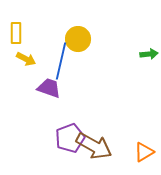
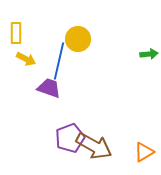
blue line: moved 2 px left
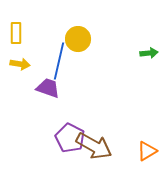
green arrow: moved 1 px up
yellow arrow: moved 6 px left, 5 px down; rotated 18 degrees counterclockwise
purple trapezoid: moved 1 px left
purple pentagon: rotated 24 degrees counterclockwise
orange triangle: moved 3 px right, 1 px up
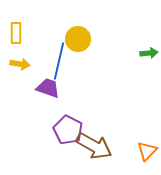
purple pentagon: moved 2 px left, 8 px up
orange triangle: rotated 15 degrees counterclockwise
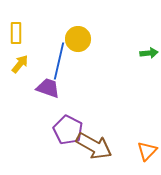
yellow arrow: rotated 60 degrees counterclockwise
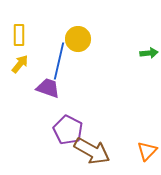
yellow rectangle: moved 3 px right, 2 px down
brown arrow: moved 2 px left, 5 px down
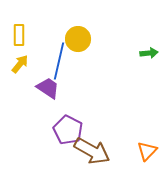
purple trapezoid: rotated 15 degrees clockwise
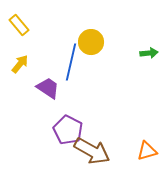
yellow rectangle: moved 10 px up; rotated 40 degrees counterclockwise
yellow circle: moved 13 px right, 3 px down
blue line: moved 12 px right, 1 px down
orange triangle: rotated 30 degrees clockwise
